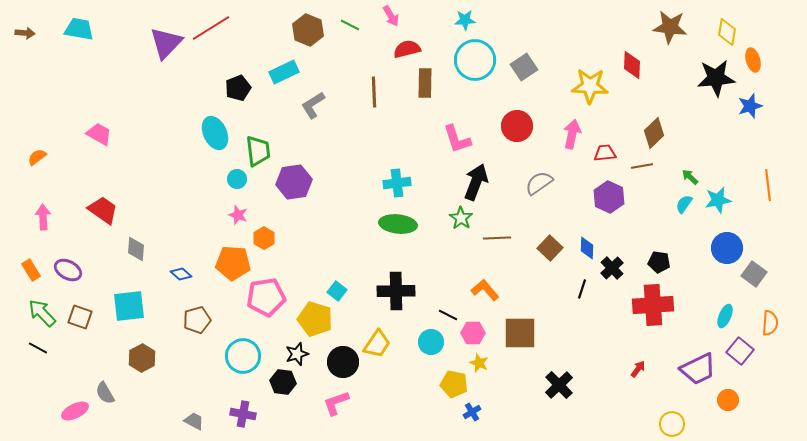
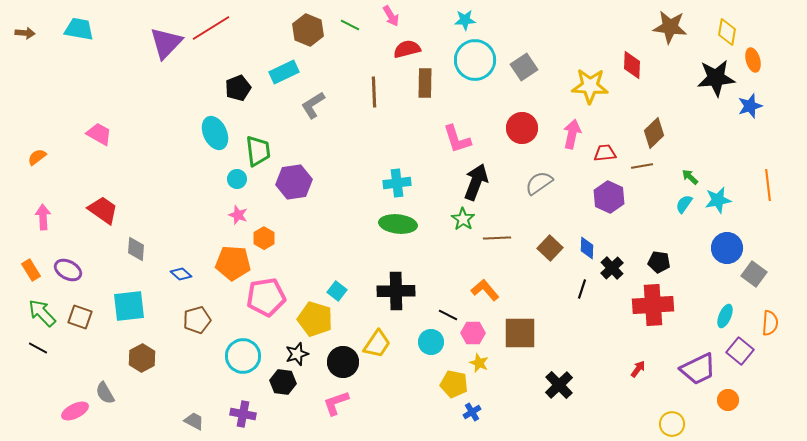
red circle at (517, 126): moved 5 px right, 2 px down
green star at (461, 218): moved 2 px right, 1 px down
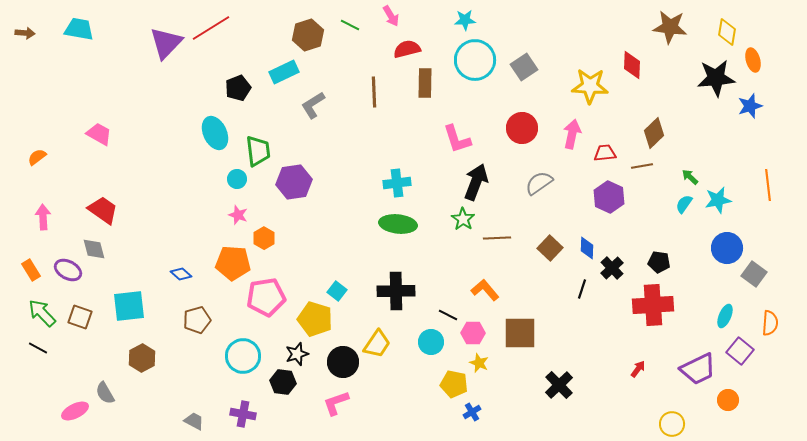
brown hexagon at (308, 30): moved 5 px down; rotated 20 degrees clockwise
gray diamond at (136, 249): moved 42 px left; rotated 20 degrees counterclockwise
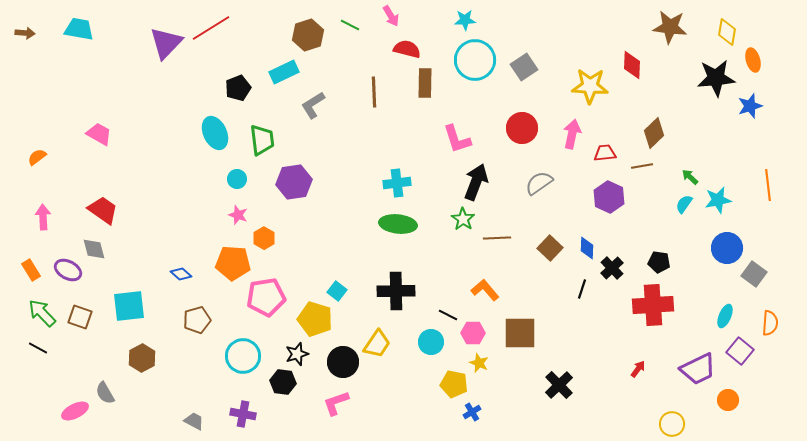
red semicircle at (407, 49): rotated 28 degrees clockwise
green trapezoid at (258, 151): moved 4 px right, 11 px up
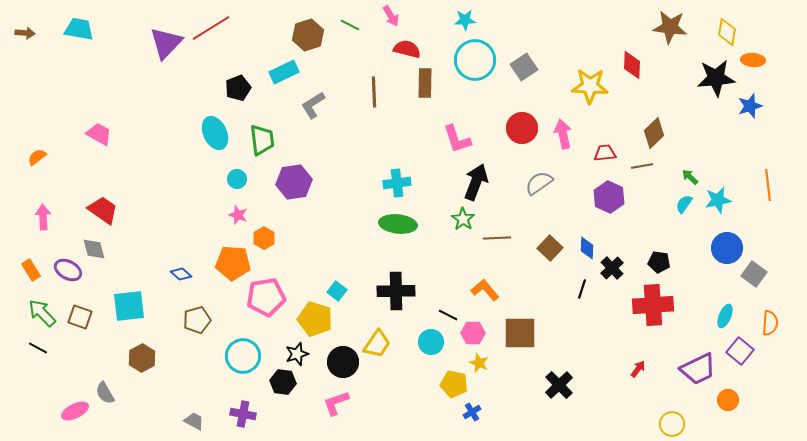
orange ellipse at (753, 60): rotated 70 degrees counterclockwise
pink arrow at (572, 134): moved 9 px left; rotated 24 degrees counterclockwise
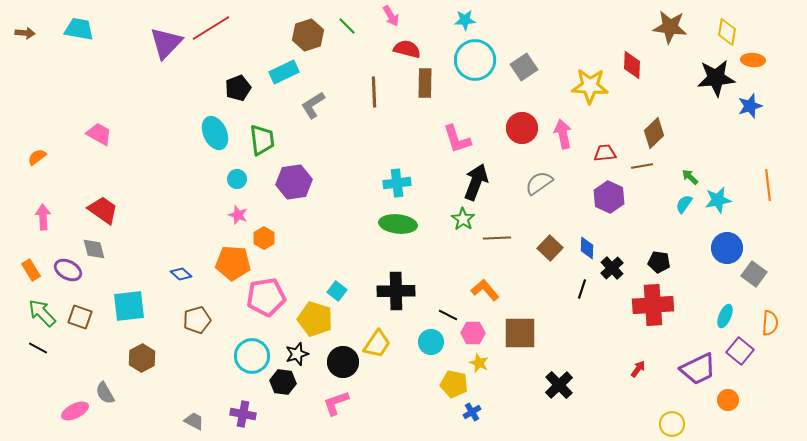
green line at (350, 25): moved 3 px left, 1 px down; rotated 18 degrees clockwise
cyan circle at (243, 356): moved 9 px right
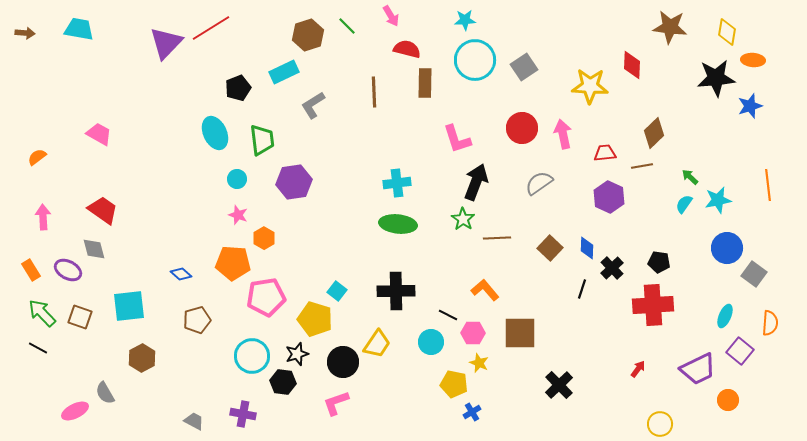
yellow circle at (672, 424): moved 12 px left
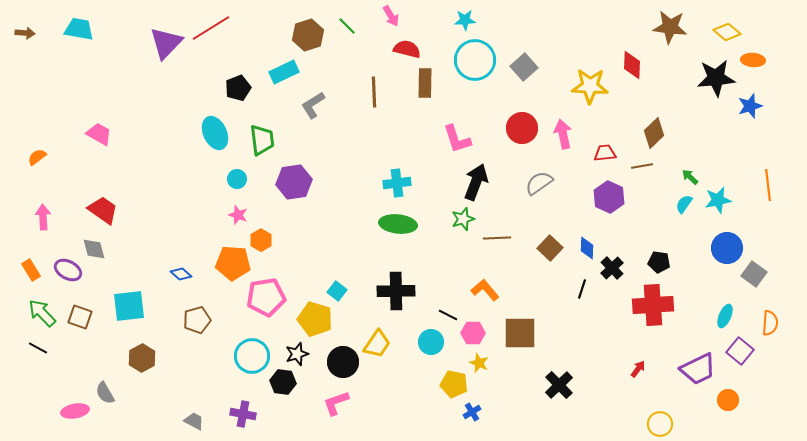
yellow diamond at (727, 32): rotated 60 degrees counterclockwise
gray square at (524, 67): rotated 8 degrees counterclockwise
green star at (463, 219): rotated 20 degrees clockwise
orange hexagon at (264, 238): moved 3 px left, 2 px down
pink ellipse at (75, 411): rotated 16 degrees clockwise
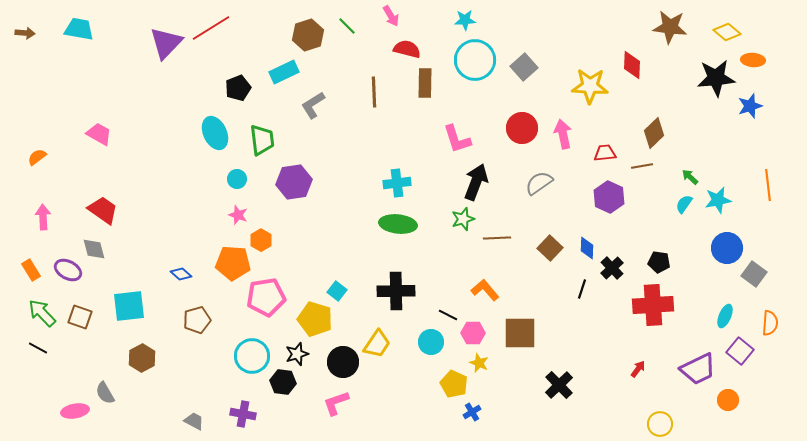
yellow pentagon at (454, 384): rotated 12 degrees clockwise
